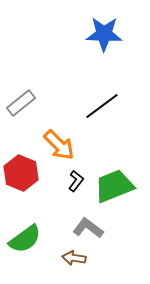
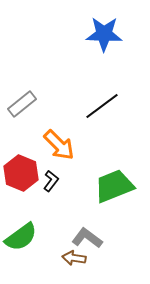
gray rectangle: moved 1 px right, 1 px down
black L-shape: moved 25 px left
gray L-shape: moved 1 px left, 10 px down
green semicircle: moved 4 px left, 2 px up
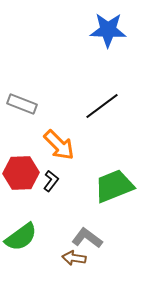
blue star: moved 4 px right, 4 px up
gray rectangle: rotated 60 degrees clockwise
red hexagon: rotated 24 degrees counterclockwise
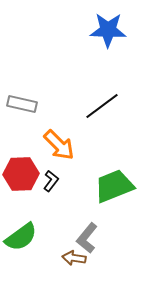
gray rectangle: rotated 8 degrees counterclockwise
red hexagon: moved 1 px down
gray L-shape: rotated 88 degrees counterclockwise
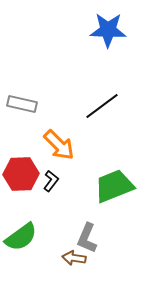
gray L-shape: rotated 16 degrees counterclockwise
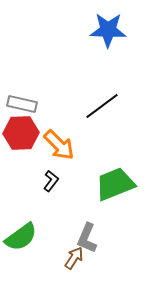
red hexagon: moved 41 px up
green trapezoid: moved 1 px right, 2 px up
brown arrow: rotated 115 degrees clockwise
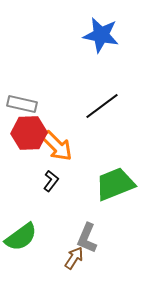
blue star: moved 7 px left, 5 px down; rotated 9 degrees clockwise
red hexagon: moved 8 px right
orange arrow: moved 2 px left, 1 px down
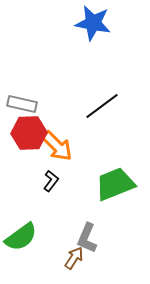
blue star: moved 8 px left, 12 px up
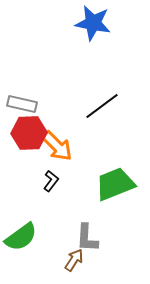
gray L-shape: rotated 20 degrees counterclockwise
brown arrow: moved 2 px down
